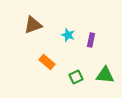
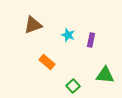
green square: moved 3 px left, 9 px down; rotated 16 degrees counterclockwise
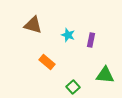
brown triangle: rotated 36 degrees clockwise
green square: moved 1 px down
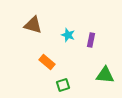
green square: moved 10 px left, 2 px up; rotated 24 degrees clockwise
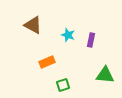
brown triangle: rotated 12 degrees clockwise
orange rectangle: rotated 63 degrees counterclockwise
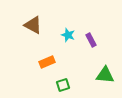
purple rectangle: rotated 40 degrees counterclockwise
